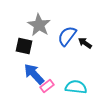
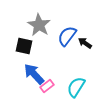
cyan semicircle: rotated 65 degrees counterclockwise
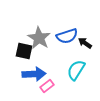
gray star: moved 13 px down
blue semicircle: rotated 145 degrees counterclockwise
black square: moved 5 px down
blue arrow: rotated 130 degrees clockwise
cyan semicircle: moved 17 px up
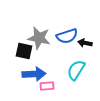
gray star: rotated 20 degrees counterclockwise
black arrow: rotated 24 degrees counterclockwise
pink rectangle: rotated 32 degrees clockwise
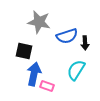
gray star: moved 16 px up
black arrow: rotated 104 degrees counterclockwise
blue arrow: rotated 75 degrees counterclockwise
pink rectangle: rotated 24 degrees clockwise
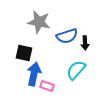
black square: moved 2 px down
cyan semicircle: rotated 10 degrees clockwise
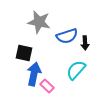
pink rectangle: rotated 24 degrees clockwise
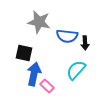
blue semicircle: rotated 25 degrees clockwise
